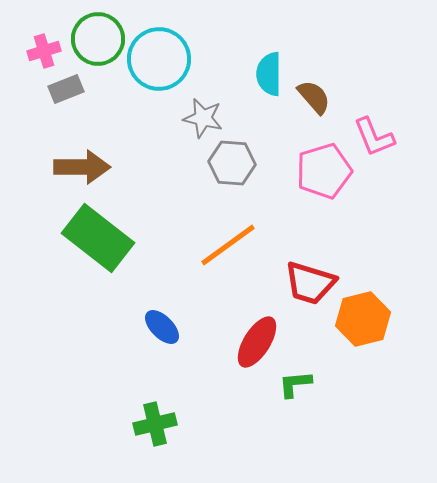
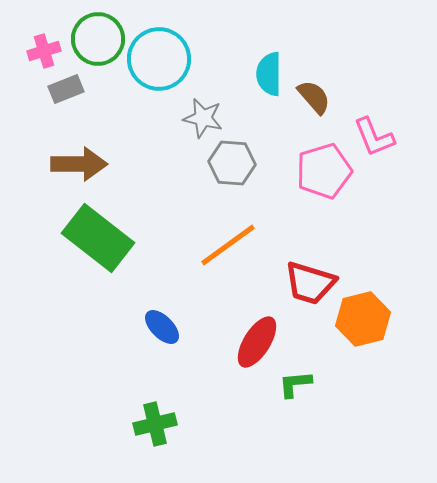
brown arrow: moved 3 px left, 3 px up
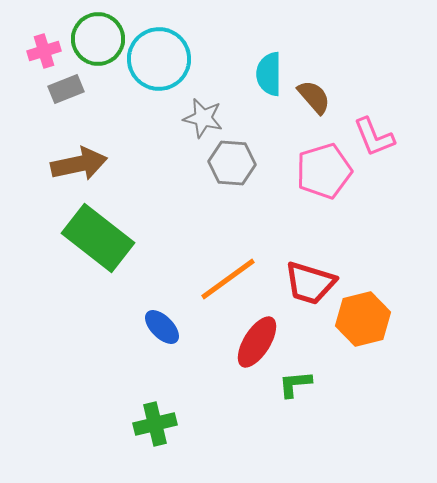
brown arrow: rotated 12 degrees counterclockwise
orange line: moved 34 px down
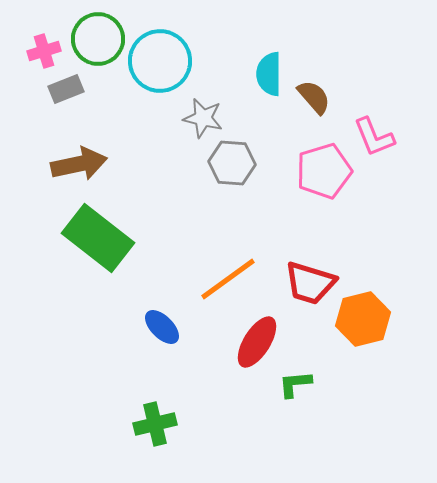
cyan circle: moved 1 px right, 2 px down
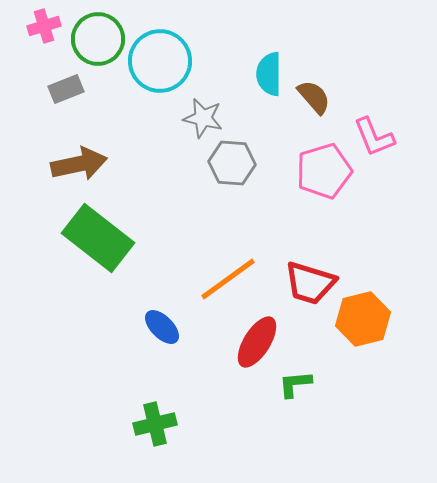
pink cross: moved 25 px up
